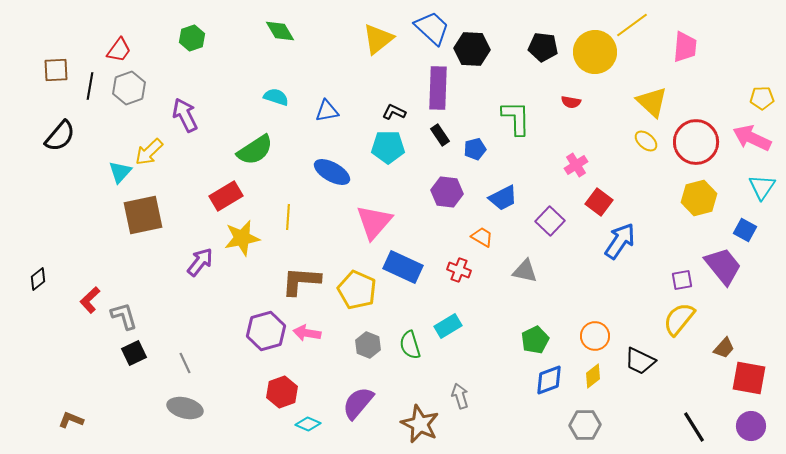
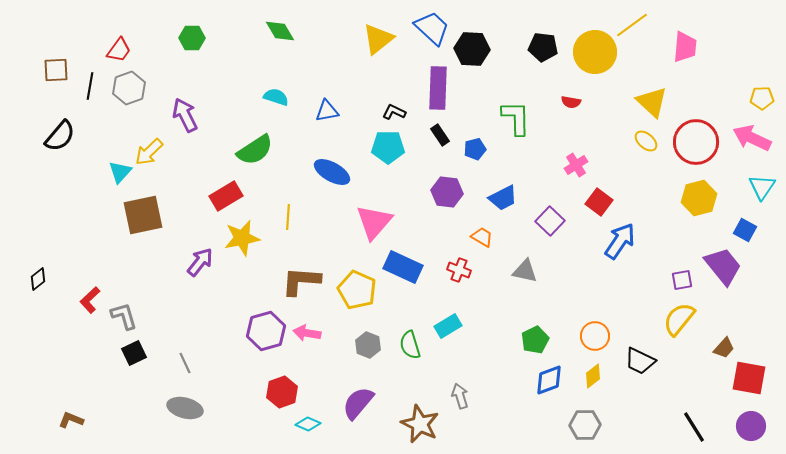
green hexagon at (192, 38): rotated 20 degrees clockwise
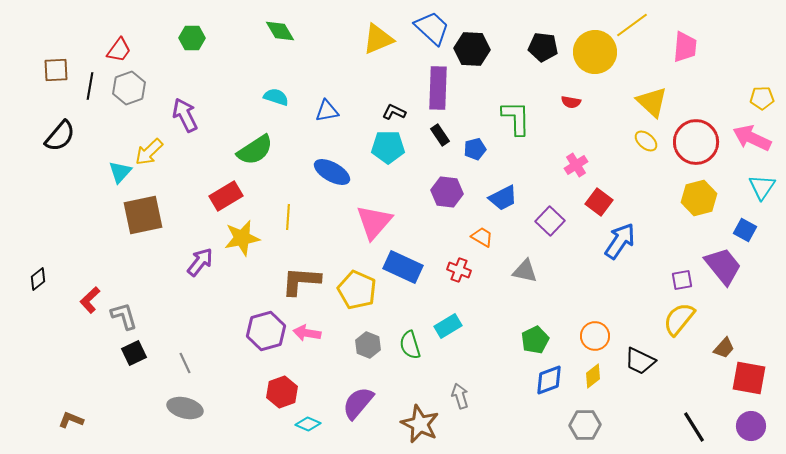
yellow triangle at (378, 39): rotated 16 degrees clockwise
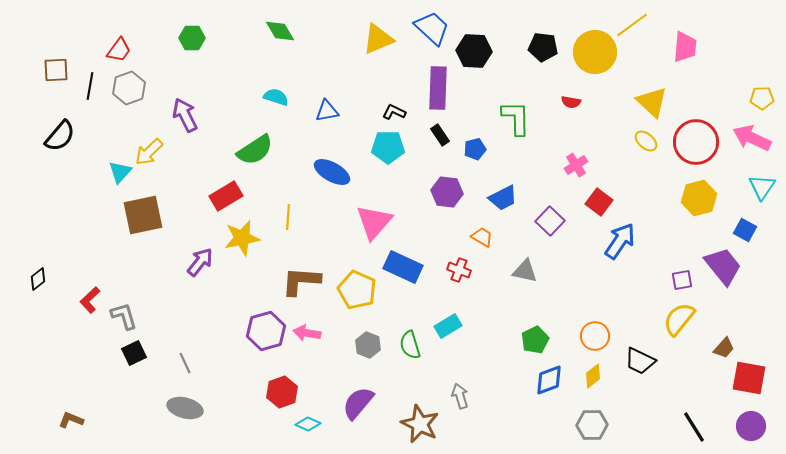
black hexagon at (472, 49): moved 2 px right, 2 px down
gray hexagon at (585, 425): moved 7 px right
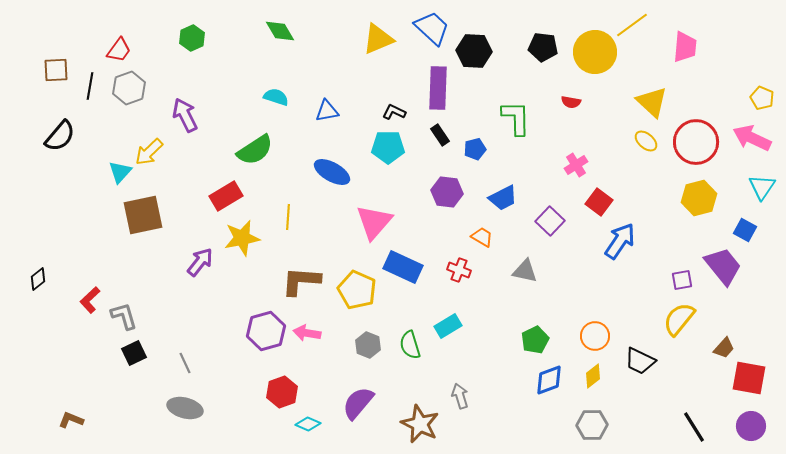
green hexagon at (192, 38): rotated 25 degrees counterclockwise
yellow pentagon at (762, 98): rotated 25 degrees clockwise
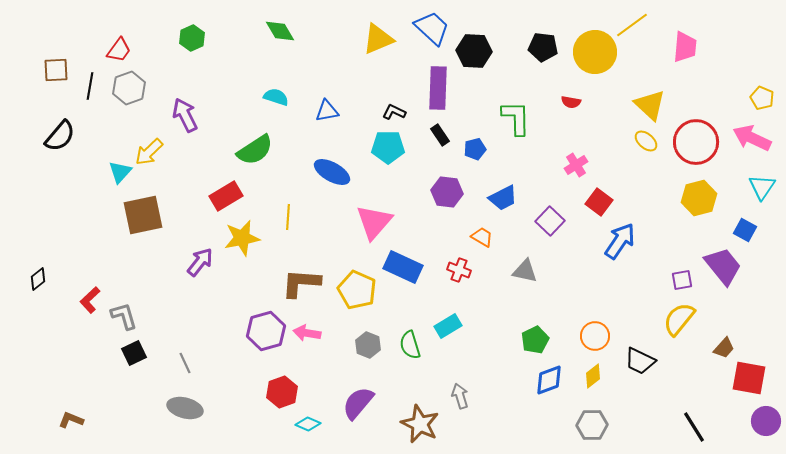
yellow triangle at (652, 102): moved 2 px left, 3 px down
brown L-shape at (301, 281): moved 2 px down
purple circle at (751, 426): moved 15 px right, 5 px up
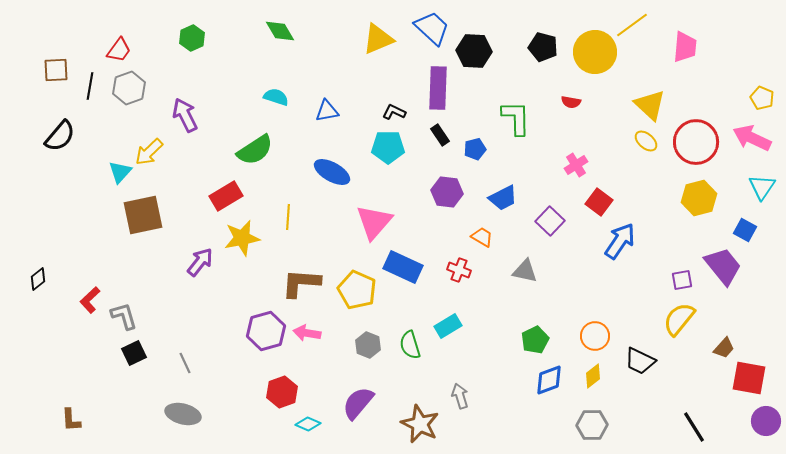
black pentagon at (543, 47): rotated 8 degrees clockwise
gray ellipse at (185, 408): moved 2 px left, 6 px down
brown L-shape at (71, 420): rotated 115 degrees counterclockwise
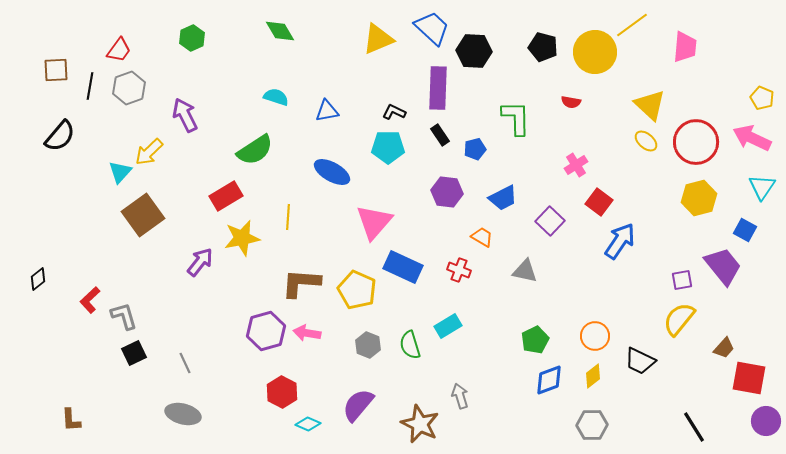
brown square at (143, 215): rotated 24 degrees counterclockwise
red hexagon at (282, 392): rotated 12 degrees counterclockwise
purple semicircle at (358, 403): moved 2 px down
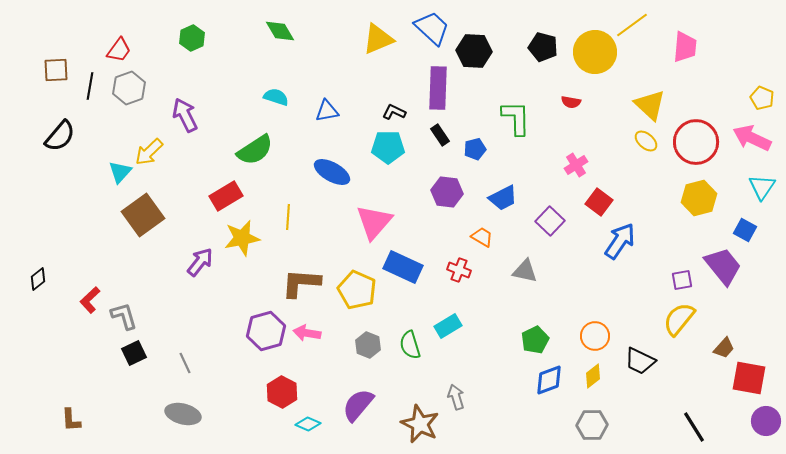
gray arrow at (460, 396): moved 4 px left, 1 px down
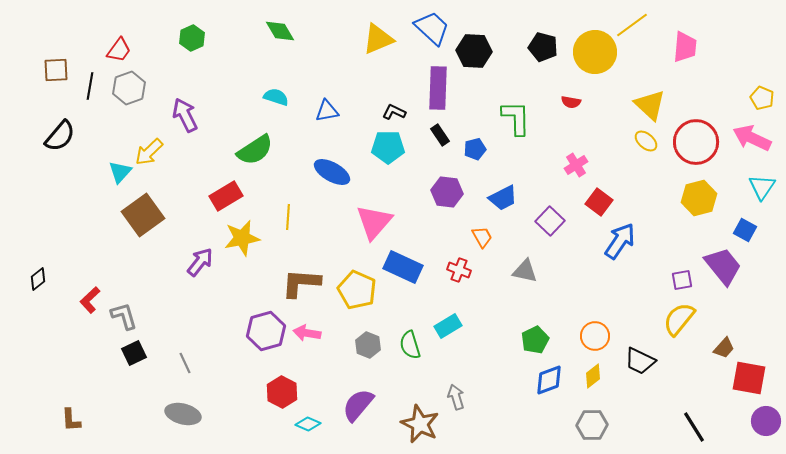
orange trapezoid at (482, 237): rotated 30 degrees clockwise
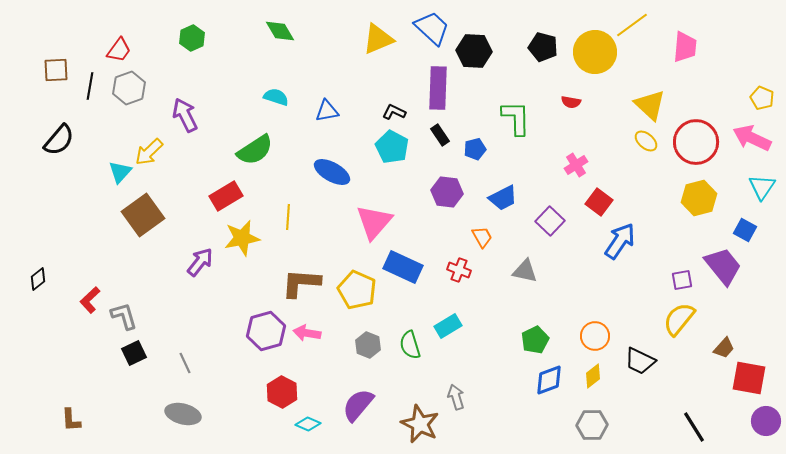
black semicircle at (60, 136): moved 1 px left, 4 px down
cyan pentagon at (388, 147): moved 4 px right; rotated 28 degrees clockwise
